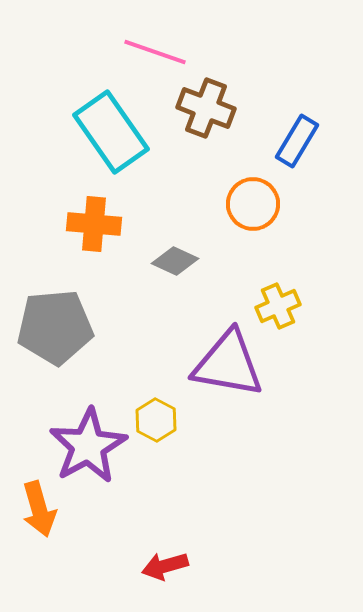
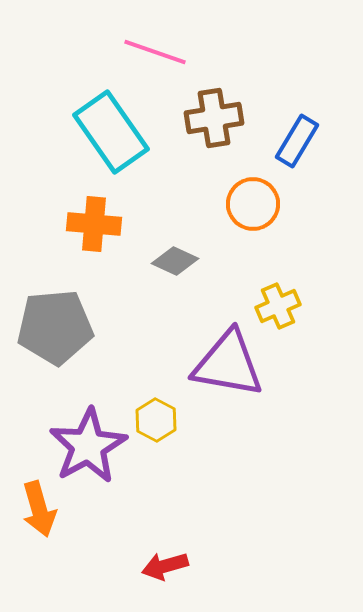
brown cross: moved 8 px right, 10 px down; rotated 30 degrees counterclockwise
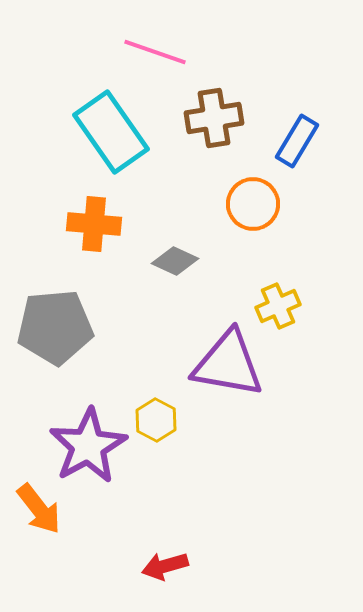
orange arrow: rotated 22 degrees counterclockwise
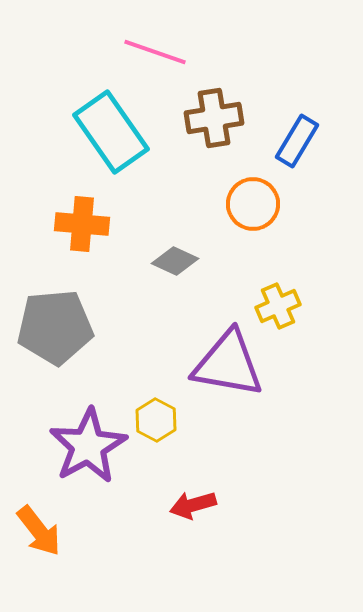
orange cross: moved 12 px left
orange arrow: moved 22 px down
red arrow: moved 28 px right, 61 px up
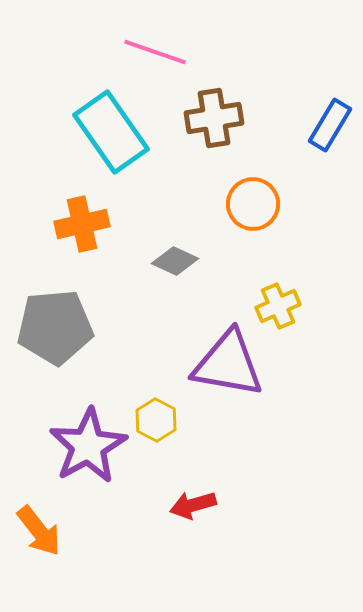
blue rectangle: moved 33 px right, 16 px up
orange cross: rotated 18 degrees counterclockwise
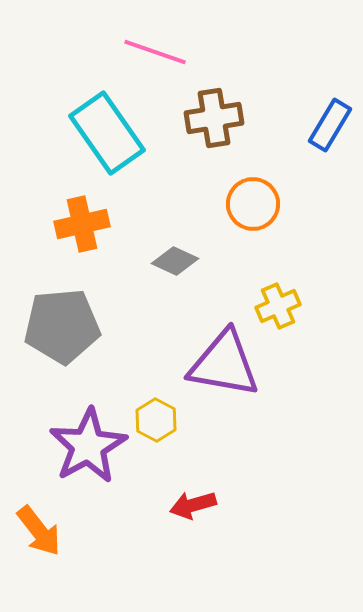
cyan rectangle: moved 4 px left, 1 px down
gray pentagon: moved 7 px right, 1 px up
purple triangle: moved 4 px left
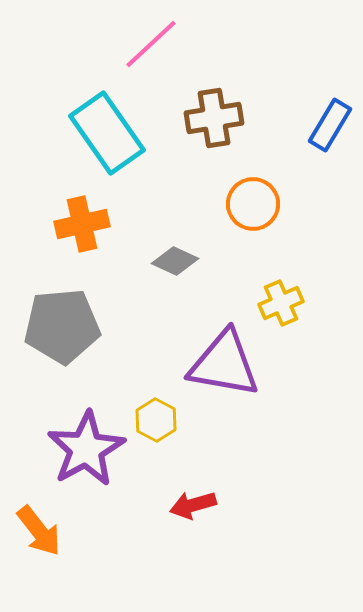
pink line: moved 4 px left, 8 px up; rotated 62 degrees counterclockwise
yellow cross: moved 3 px right, 3 px up
purple star: moved 2 px left, 3 px down
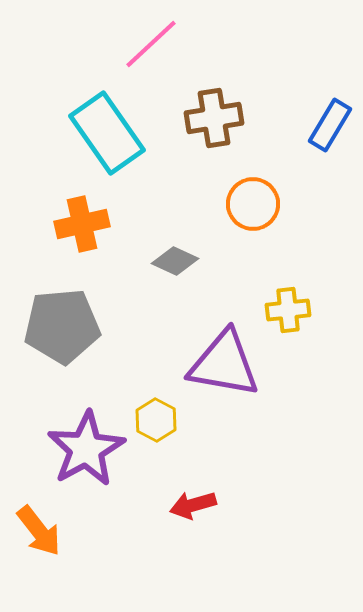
yellow cross: moved 7 px right, 7 px down; rotated 18 degrees clockwise
